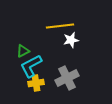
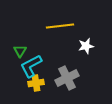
white star: moved 15 px right, 6 px down
green triangle: moved 3 px left; rotated 32 degrees counterclockwise
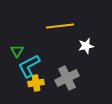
green triangle: moved 3 px left
cyan L-shape: moved 2 px left
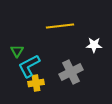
white star: moved 8 px right, 1 px up; rotated 14 degrees clockwise
gray cross: moved 4 px right, 6 px up
